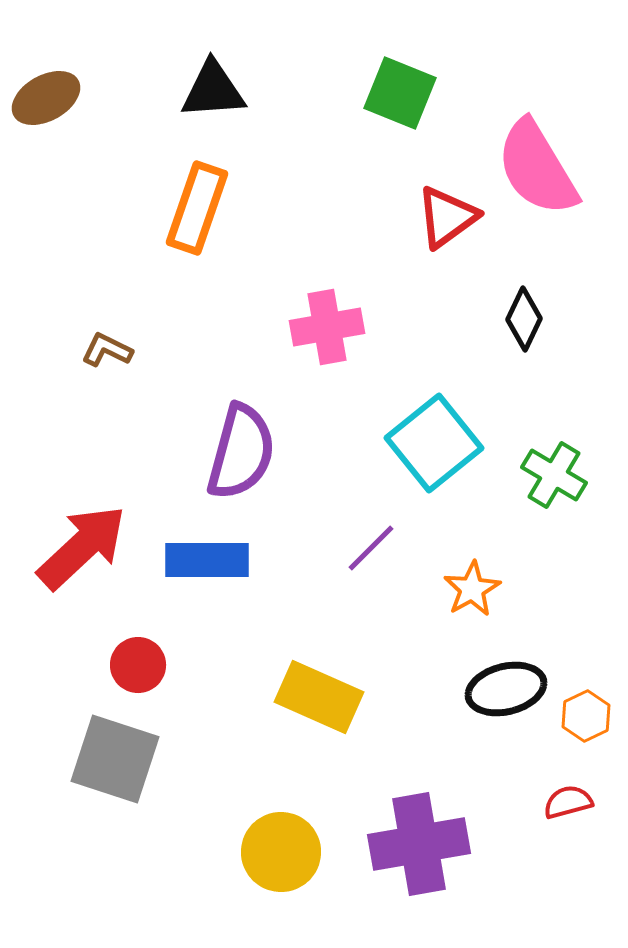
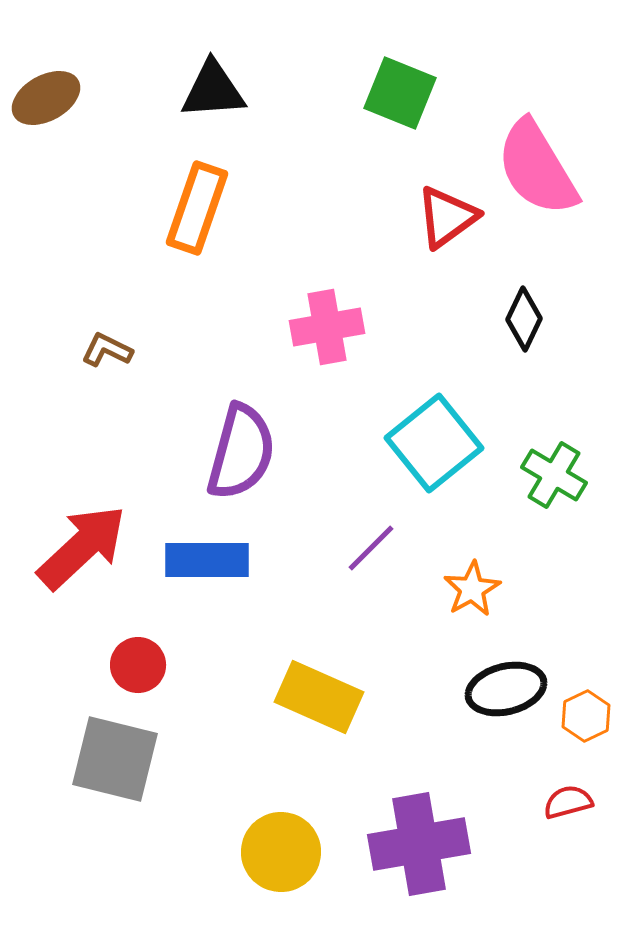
gray square: rotated 4 degrees counterclockwise
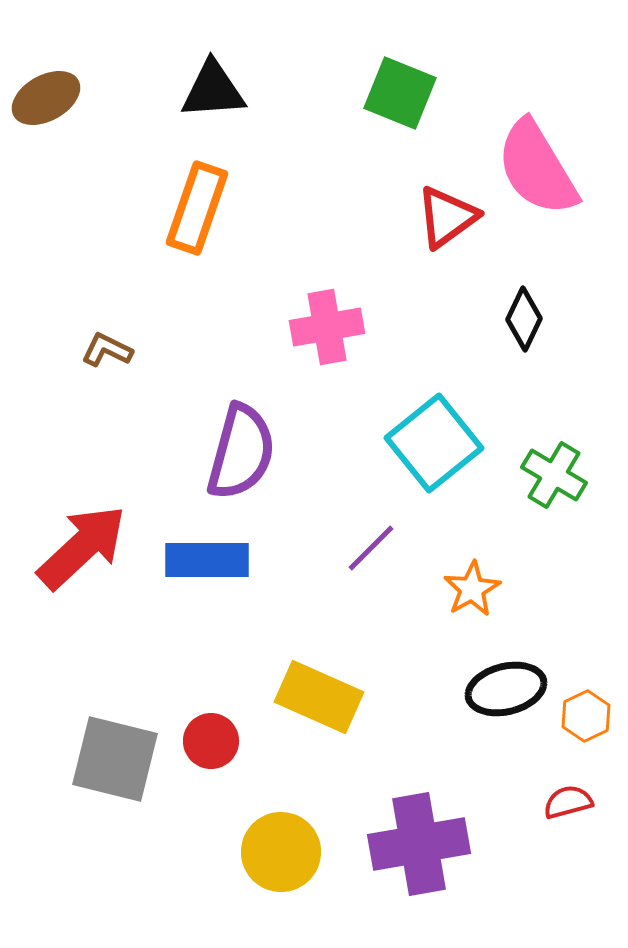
red circle: moved 73 px right, 76 px down
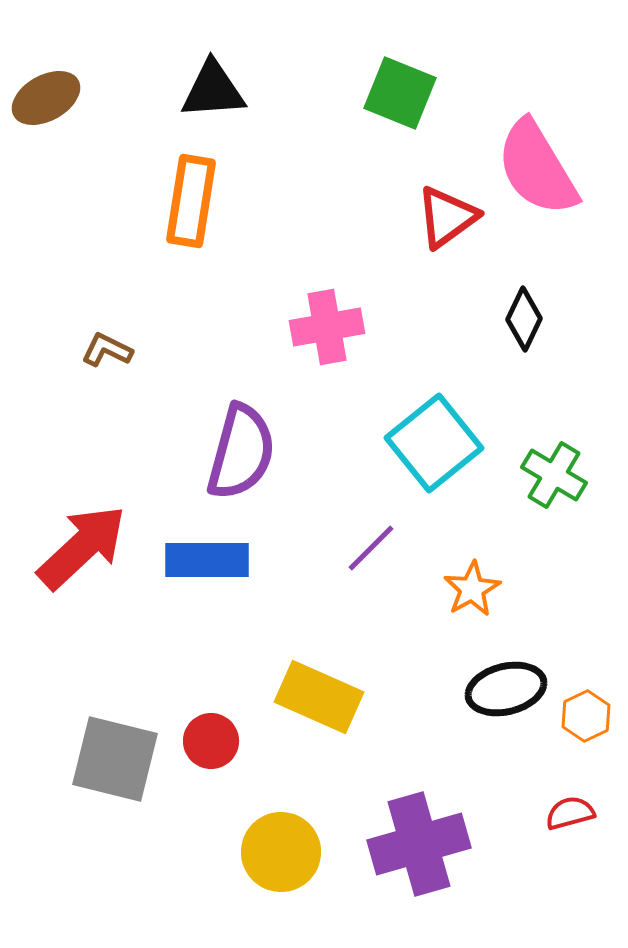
orange rectangle: moved 6 px left, 7 px up; rotated 10 degrees counterclockwise
red semicircle: moved 2 px right, 11 px down
purple cross: rotated 6 degrees counterclockwise
